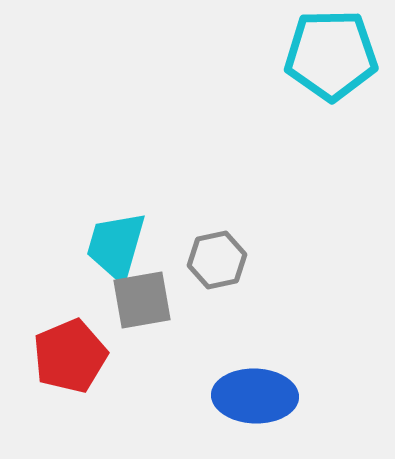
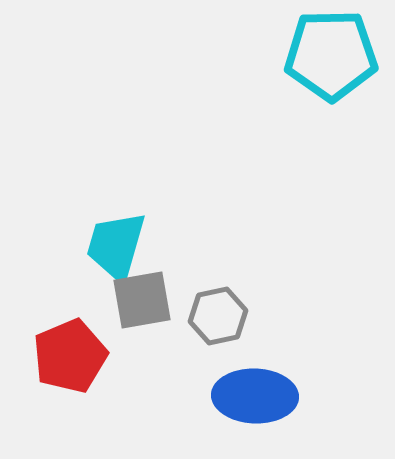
gray hexagon: moved 1 px right, 56 px down
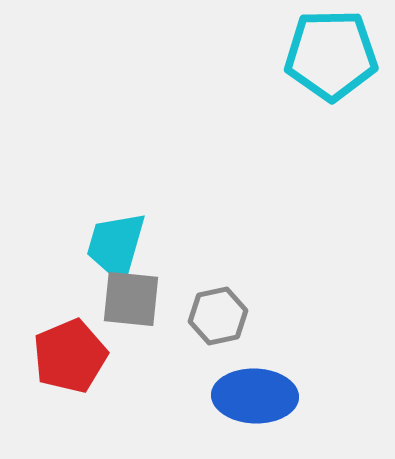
gray square: moved 11 px left, 1 px up; rotated 16 degrees clockwise
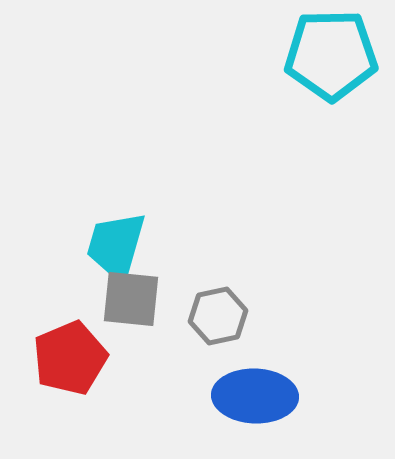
red pentagon: moved 2 px down
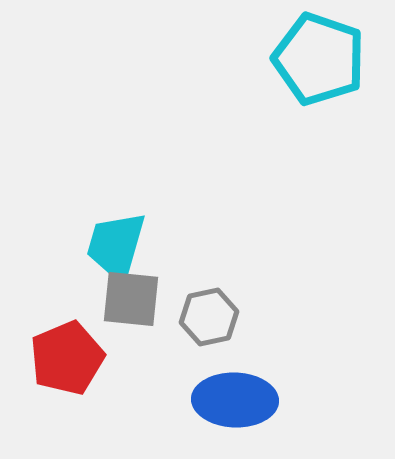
cyan pentagon: moved 12 px left, 4 px down; rotated 20 degrees clockwise
gray hexagon: moved 9 px left, 1 px down
red pentagon: moved 3 px left
blue ellipse: moved 20 px left, 4 px down
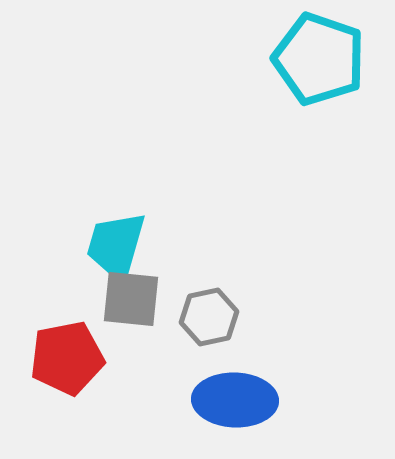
red pentagon: rotated 12 degrees clockwise
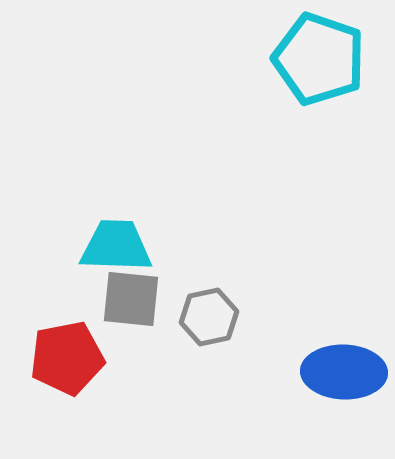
cyan trapezoid: rotated 76 degrees clockwise
blue ellipse: moved 109 px right, 28 px up
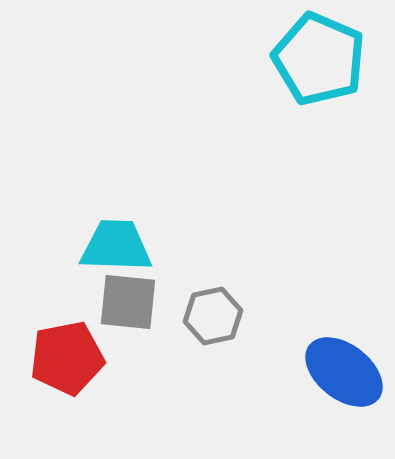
cyan pentagon: rotated 4 degrees clockwise
gray square: moved 3 px left, 3 px down
gray hexagon: moved 4 px right, 1 px up
blue ellipse: rotated 36 degrees clockwise
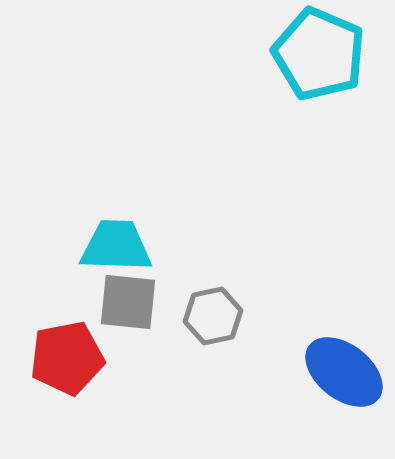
cyan pentagon: moved 5 px up
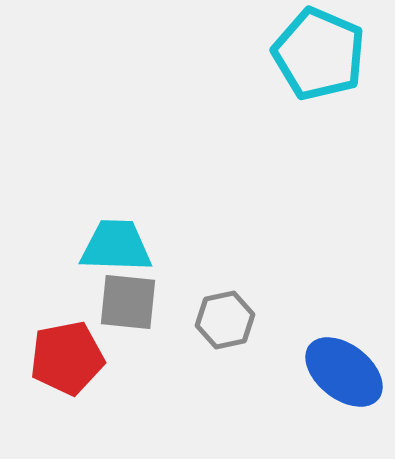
gray hexagon: moved 12 px right, 4 px down
